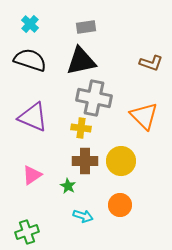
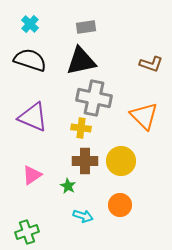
brown L-shape: moved 1 px down
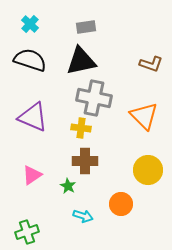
yellow circle: moved 27 px right, 9 px down
orange circle: moved 1 px right, 1 px up
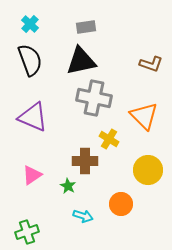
black semicircle: rotated 52 degrees clockwise
yellow cross: moved 28 px right, 11 px down; rotated 24 degrees clockwise
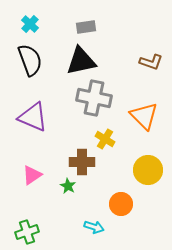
brown L-shape: moved 2 px up
yellow cross: moved 4 px left
brown cross: moved 3 px left, 1 px down
cyan arrow: moved 11 px right, 11 px down
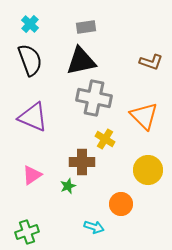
green star: rotated 21 degrees clockwise
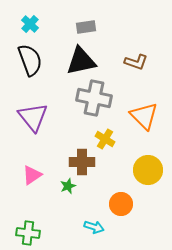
brown L-shape: moved 15 px left
purple triangle: rotated 28 degrees clockwise
green cross: moved 1 px right, 1 px down; rotated 25 degrees clockwise
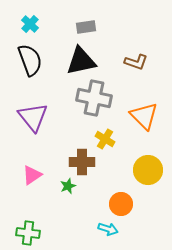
cyan arrow: moved 14 px right, 2 px down
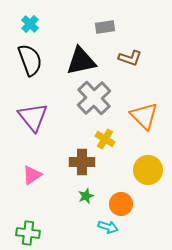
gray rectangle: moved 19 px right
brown L-shape: moved 6 px left, 4 px up
gray cross: rotated 36 degrees clockwise
green star: moved 18 px right, 10 px down
cyan arrow: moved 2 px up
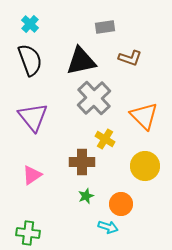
yellow circle: moved 3 px left, 4 px up
